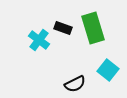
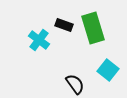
black rectangle: moved 1 px right, 3 px up
black semicircle: rotated 100 degrees counterclockwise
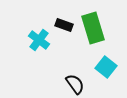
cyan square: moved 2 px left, 3 px up
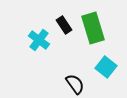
black rectangle: rotated 36 degrees clockwise
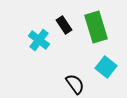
green rectangle: moved 3 px right, 1 px up
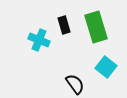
black rectangle: rotated 18 degrees clockwise
cyan cross: rotated 15 degrees counterclockwise
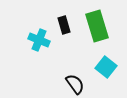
green rectangle: moved 1 px right, 1 px up
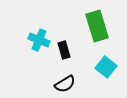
black rectangle: moved 25 px down
black semicircle: moved 10 px left; rotated 95 degrees clockwise
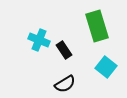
black rectangle: rotated 18 degrees counterclockwise
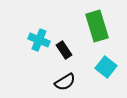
black semicircle: moved 2 px up
